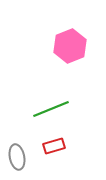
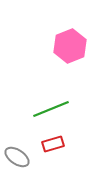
red rectangle: moved 1 px left, 2 px up
gray ellipse: rotated 45 degrees counterclockwise
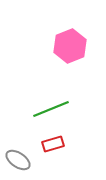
gray ellipse: moved 1 px right, 3 px down
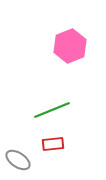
green line: moved 1 px right, 1 px down
red rectangle: rotated 10 degrees clockwise
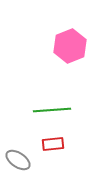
green line: rotated 18 degrees clockwise
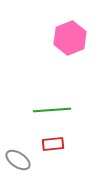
pink hexagon: moved 8 px up
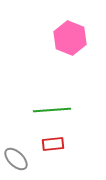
pink hexagon: rotated 16 degrees counterclockwise
gray ellipse: moved 2 px left, 1 px up; rotated 10 degrees clockwise
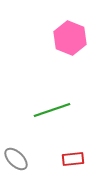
green line: rotated 15 degrees counterclockwise
red rectangle: moved 20 px right, 15 px down
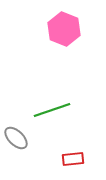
pink hexagon: moved 6 px left, 9 px up
gray ellipse: moved 21 px up
